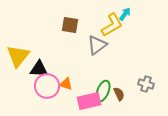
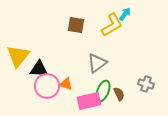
brown square: moved 6 px right
gray triangle: moved 18 px down
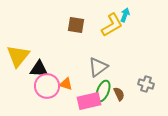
cyan arrow: moved 1 px down; rotated 16 degrees counterclockwise
gray triangle: moved 1 px right, 4 px down
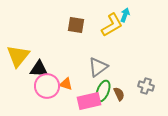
gray cross: moved 2 px down
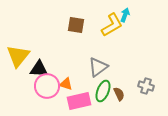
pink rectangle: moved 10 px left
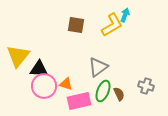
pink circle: moved 3 px left
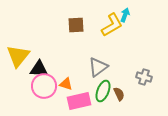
brown square: rotated 12 degrees counterclockwise
gray cross: moved 2 px left, 9 px up
